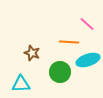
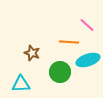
pink line: moved 1 px down
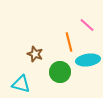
orange line: rotated 72 degrees clockwise
brown star: moved 3 px right, 1 px down
cyan ellipse: rotated 10 degrees clockwise
cyan triangle: rotated 18 degrees clockwise
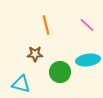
orange line: moved 23 px left, 17 px up
brown star: rotated 21 degrees counterclockwise
